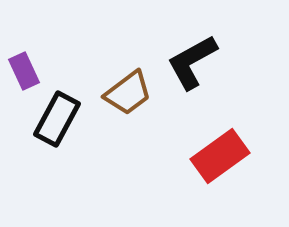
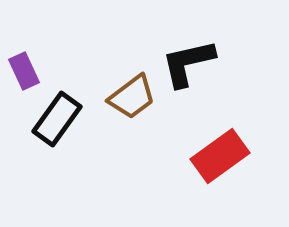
black L-shape: moved 4 px left, 1 px down; rotated 16 degrees clockwise
brown trapezoid: moved 4 px right, 4 px down
black rectangle: rotated 8 degrees clockwise
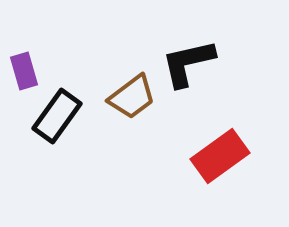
purple rectangle: rotated 9 degrees clockwise
black rectangle: moved 3 px up
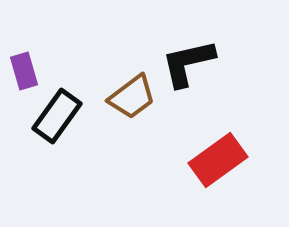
red rectangle: moved 2 px left, 4 px down
